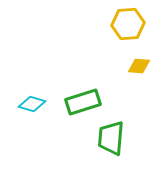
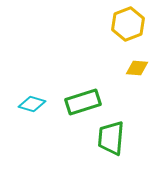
yellow hexagon: rotated 16 degrees counterclockwise
yellow diamond: moved 2 px left, 2 px down
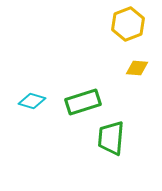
cyan diamond: moved 3 px up
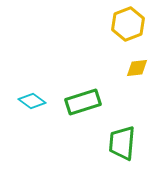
yellow diamond: rotated 10 degrees counterclockwise
cyan diamond: rotated 20 degrees clockwise
green trapezoid: moved 11 px right, 5 px down
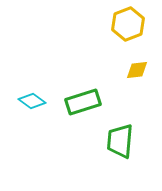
yellow diamond: moved 2 px down
green trapezoid: moved 2 px left, 2 px up
